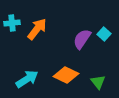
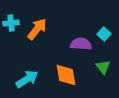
cyan cross: moved 1 px left
purple semicircle: moved 1 px left, 5 px down; rotated 60 degrees clockwise
orange diamond: rotated 55 degrees clockwise
green triangle: moved 5 px right, 15 px up
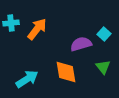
purple semicircle: rotated 20 degrees counterclockwise
orange diamond: moved 3 px up
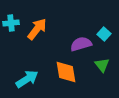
green triangle: moved 1 px left, 2 px up
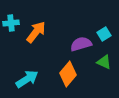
orange arrow: moved 1 px left, 3 px down
cyan square: rotated 16 degrees clockwise
green triangle: moved 2 px right, 3 px up; rotated 28 degrees counterclockwise
orange diamond: moved 2 px right, 2 px down; rotated 50 degrees clockwise
